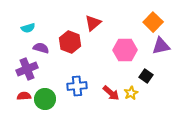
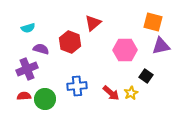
orange square: rotated 30 degrees counterclockwise
purple semicircle: moved 1 px down
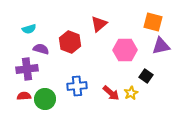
red triangle: moved 6 px right, 1 px down
cyan semicircle: moved 1 px right, 1 px down
purple cross: rotated 15 degrees clockwise
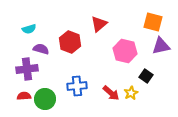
pink hexagon: moved 1 px down; rotated 15 degrees clockwise
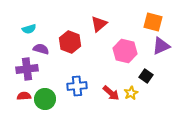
purple triangle: rotated 12 degrees counterclockwise
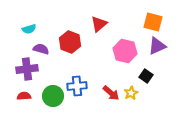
purple triangle: moved 4 px left
green circle: moved 8 px right, 3 px up
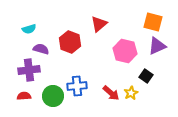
purple cross: moved 2 px right, 1 px down
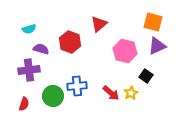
red semicircle: moved 8 px down; rotated 112 degrees clockwise
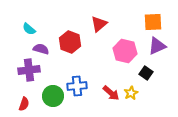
orange square: rotated 18 degrees counterclockwise
cyan semicircle: rotated 56 degrees clockwise
black square: moved 3 px up
